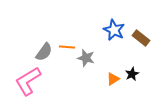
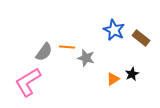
pink L-shape: moved 1 px down
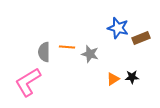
blue star: moved 4 px right, 2 px up; rotated 10 degrees counterclockwise
brown rectangle: rotated 60 degrees counterclockwise
gray semicircle: rotated 144 degrees clockwise
gray star: moved 4 px right, 4 px up
black star: moved 3 px down; rotated 24 degrees clockwise
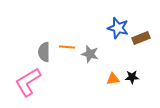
orange triangle: rotated 24 degrees clockwise
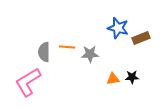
gray star: rotated 18 degrees counterclockwise
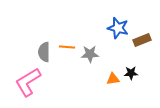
brown rectangle: moved 1 px right, 2 px down
black star: moved 1 px left, 4 px up
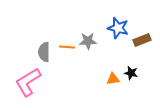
gray star: moved 2 px left, 13 px up
black star: rotated 16 degrees clockwise
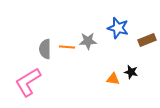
brown rectangle: moved 5 px right
gray semicircle: moved 1 px right, 3 px up
black star: moved 1 px up
orange triangle: rotated 16 degrees clockwise
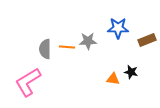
blue star: rotated 15 degrees counterclockwise
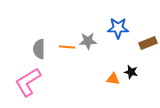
brown rectangle: moved 1 px right, 3 px down
gray semicircle: moved 6 px left
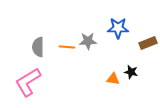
gray semicircle: moved 1 px left, 2 px up
